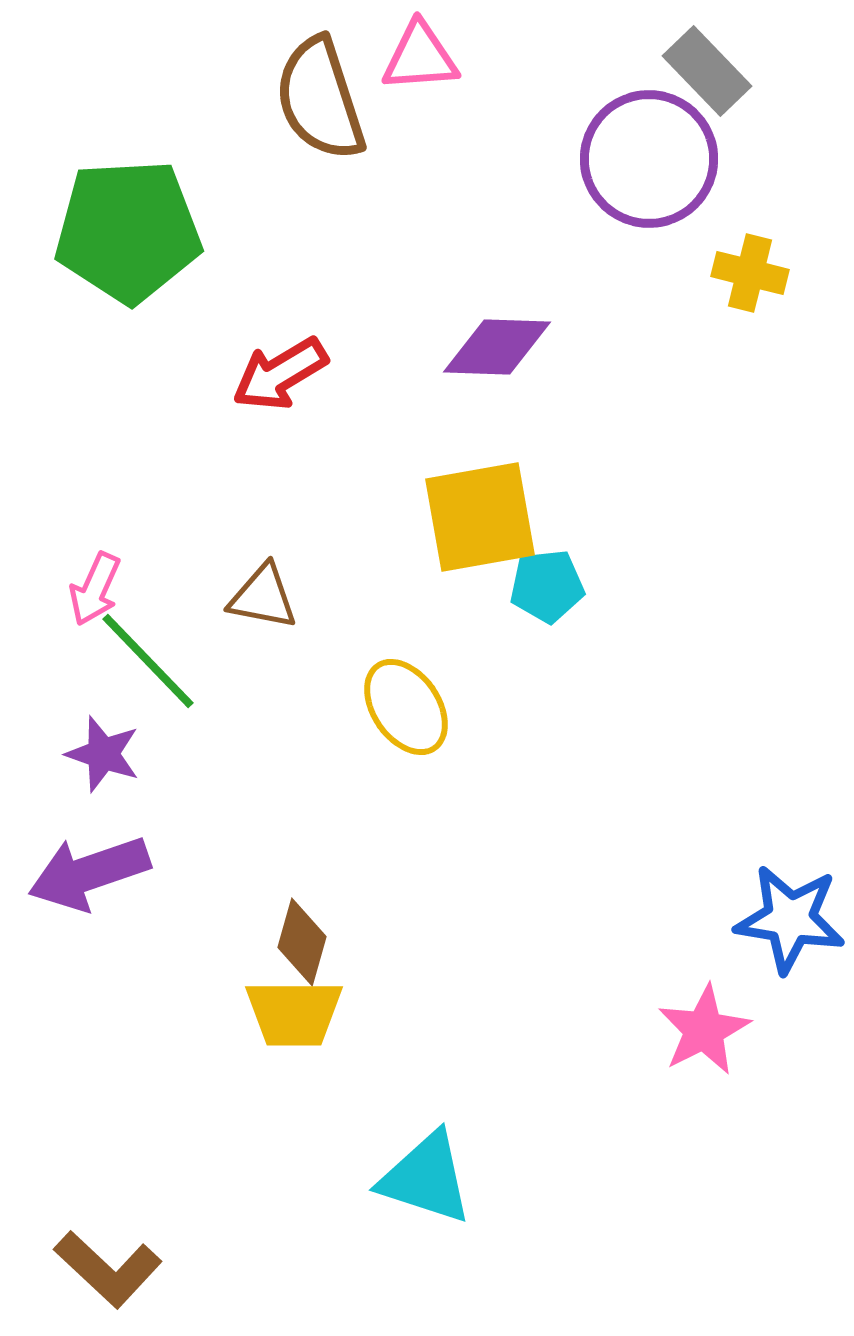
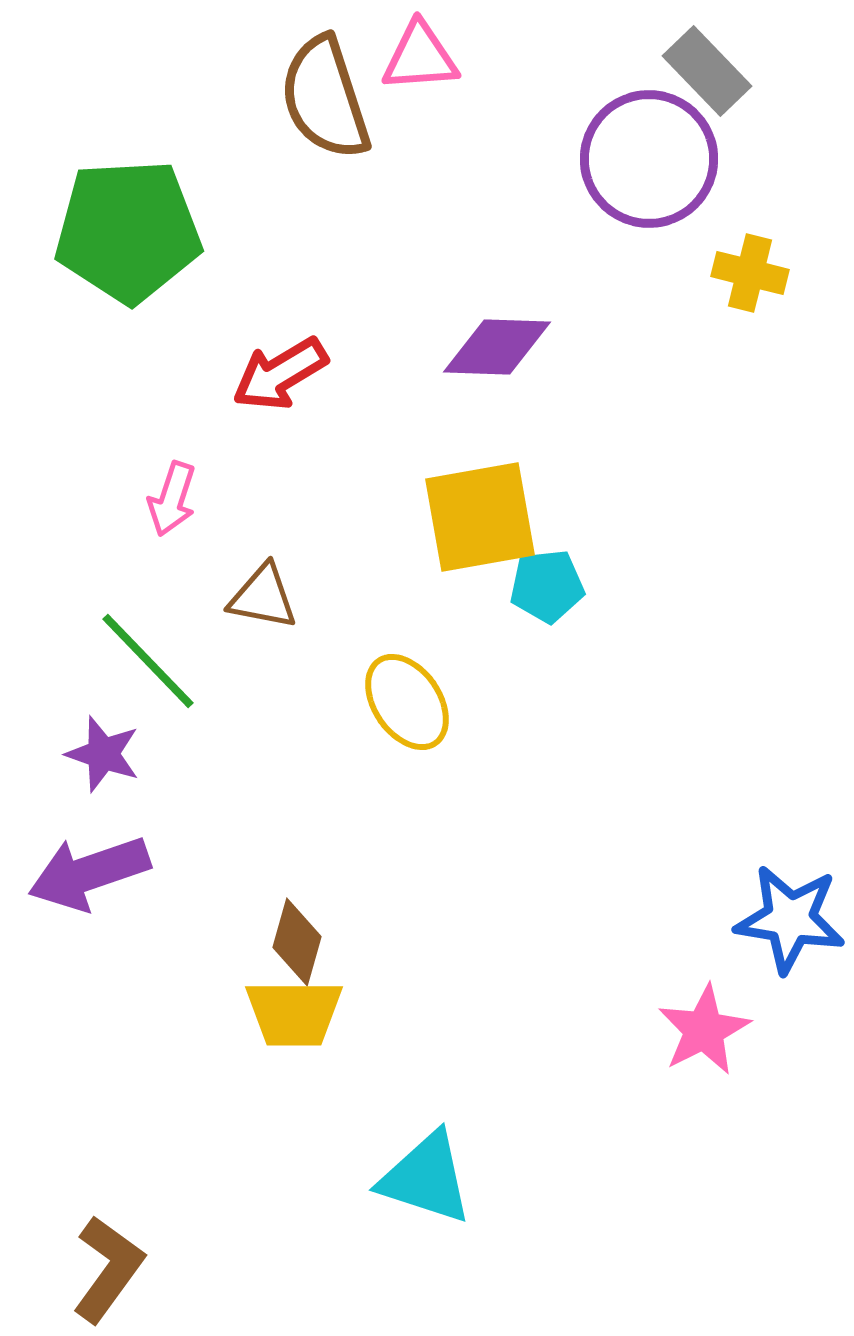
brown semicircle: moved 5 px right, 1 px up
pink arrow: moved 77 px right, 90 px up; rotated 6 degrees counterclockwise
yellow ellipse: moved 1 px right, 5 px up
brown diamond: moved 5 px left
brown L-shape: rotated 97 degrees counterclockwise
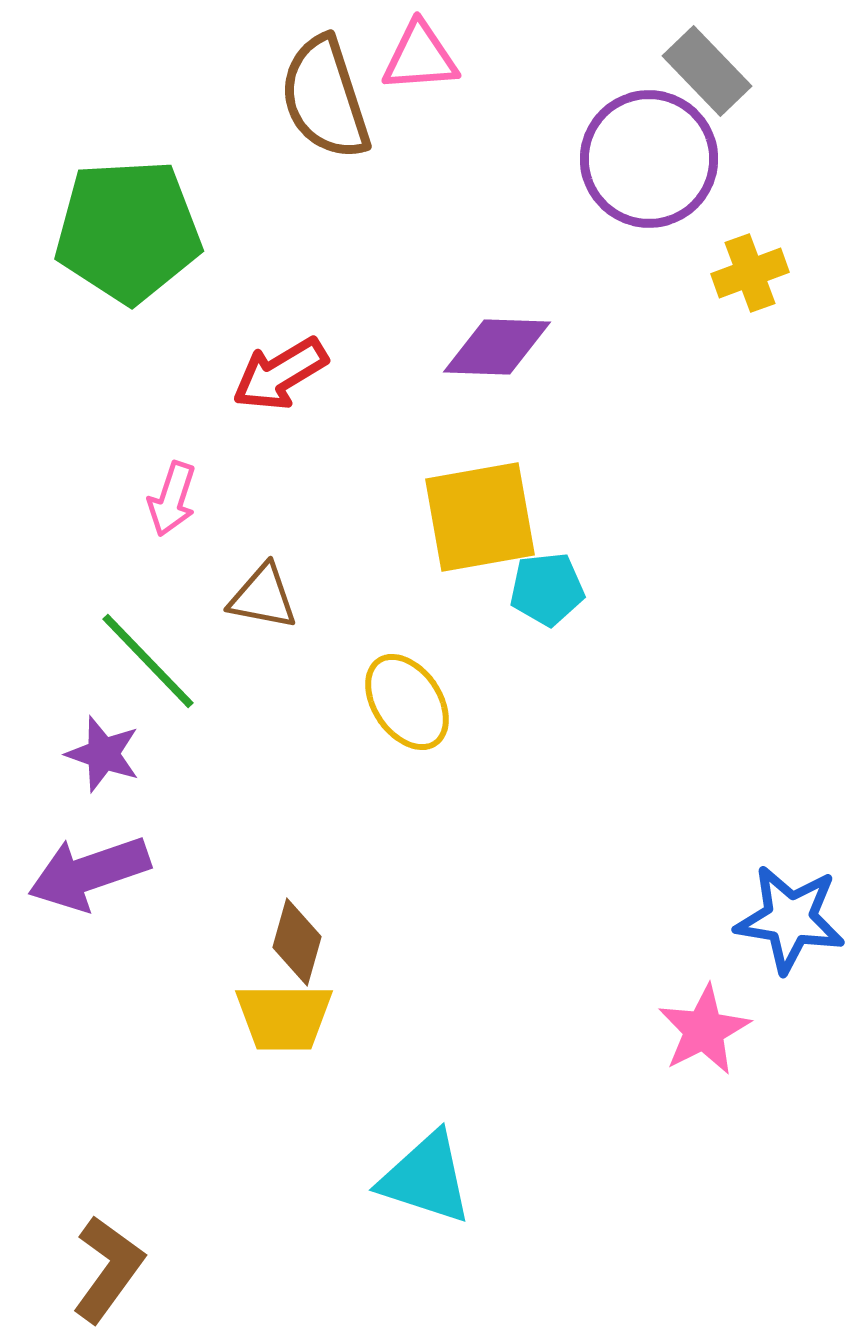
yellow cross: rotated 34 degrees counterclockwise
cyan pentagon: moved 3 px down
yellow trapezoid: moved 10 px left, 4 px down
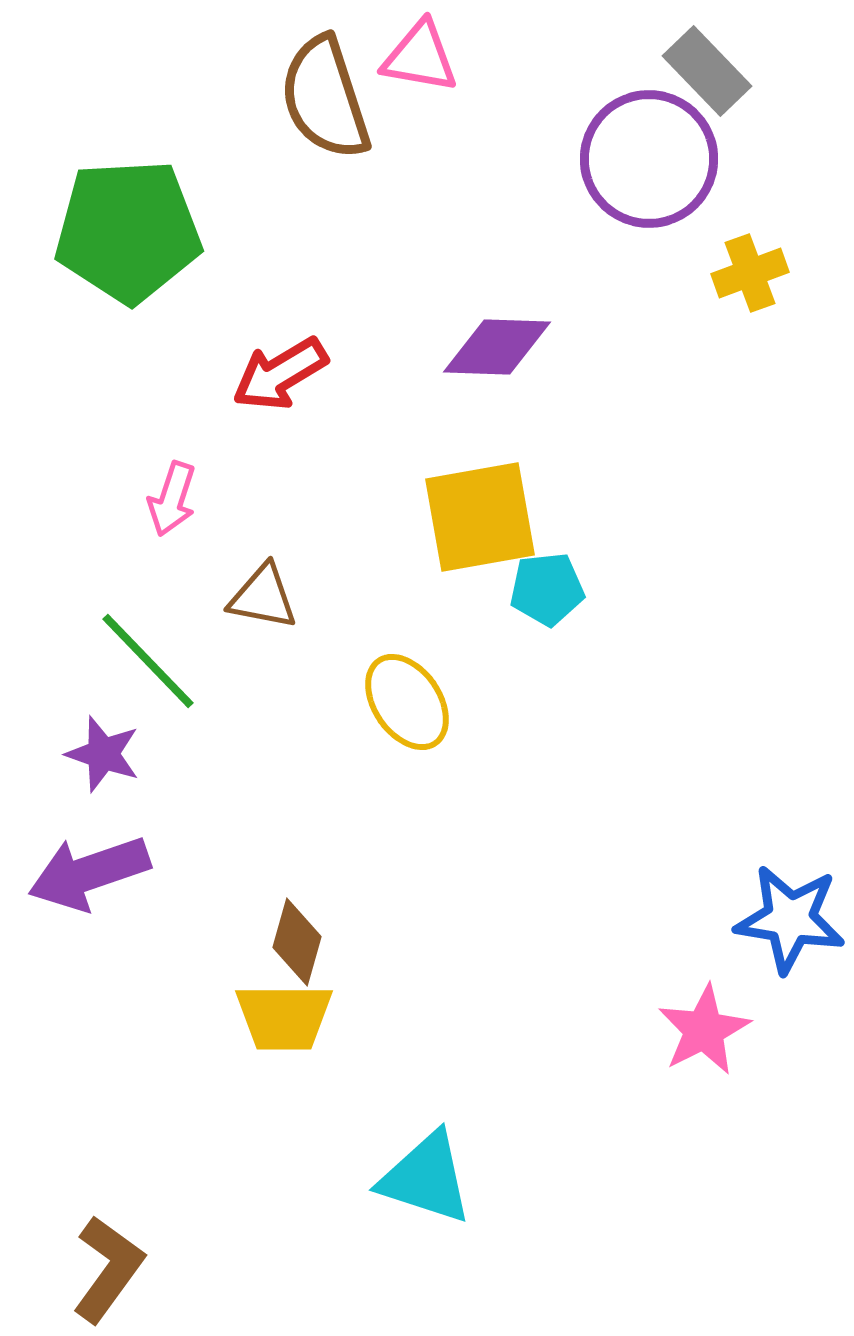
pink triangle: rotated 14 degrees clockwise
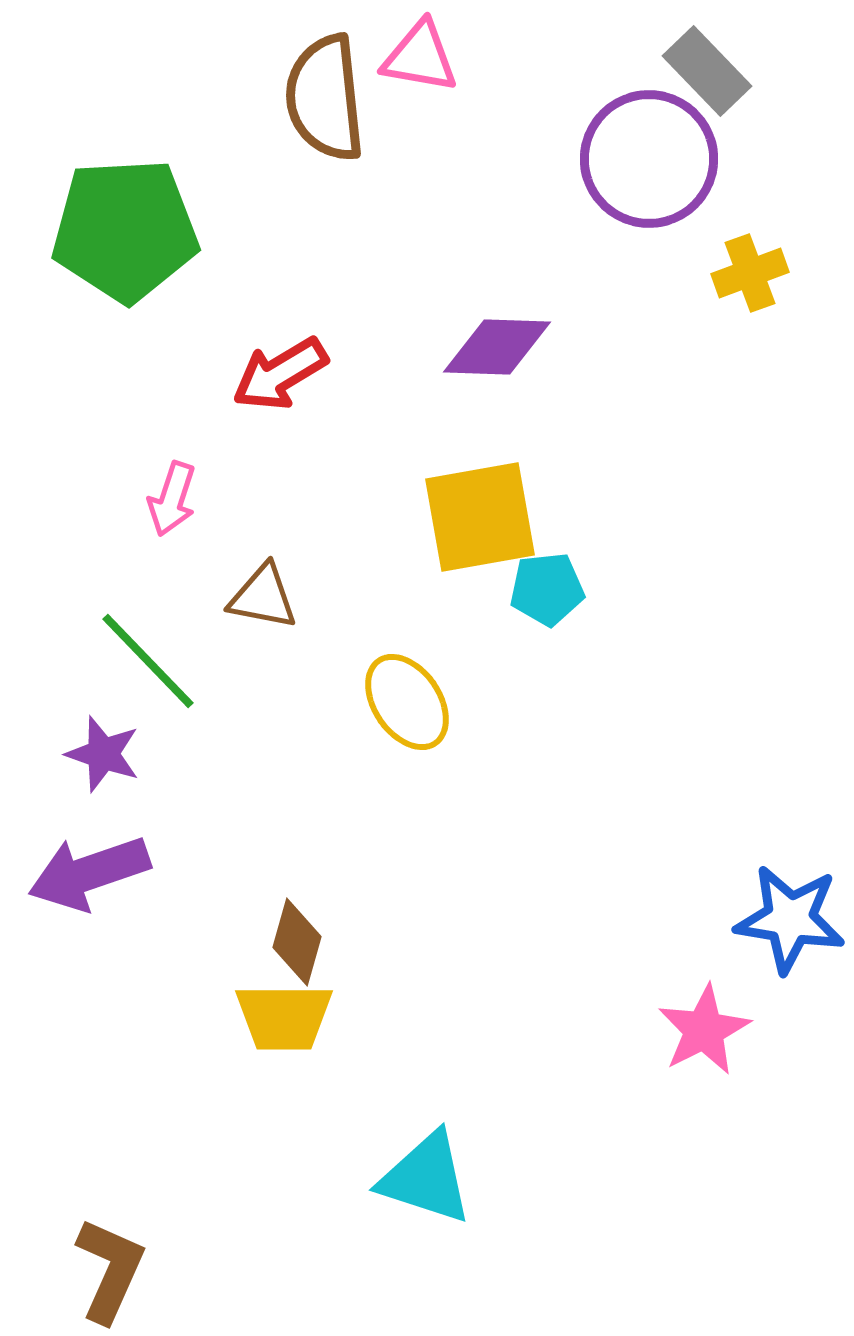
brown semicircle: rotated 12 degrees clockwise
green pentagon: moved 3 px left, 1 px up
brown L-shape: moved 2 px right, 1 px down; rotated 12 degrees counterclockwise
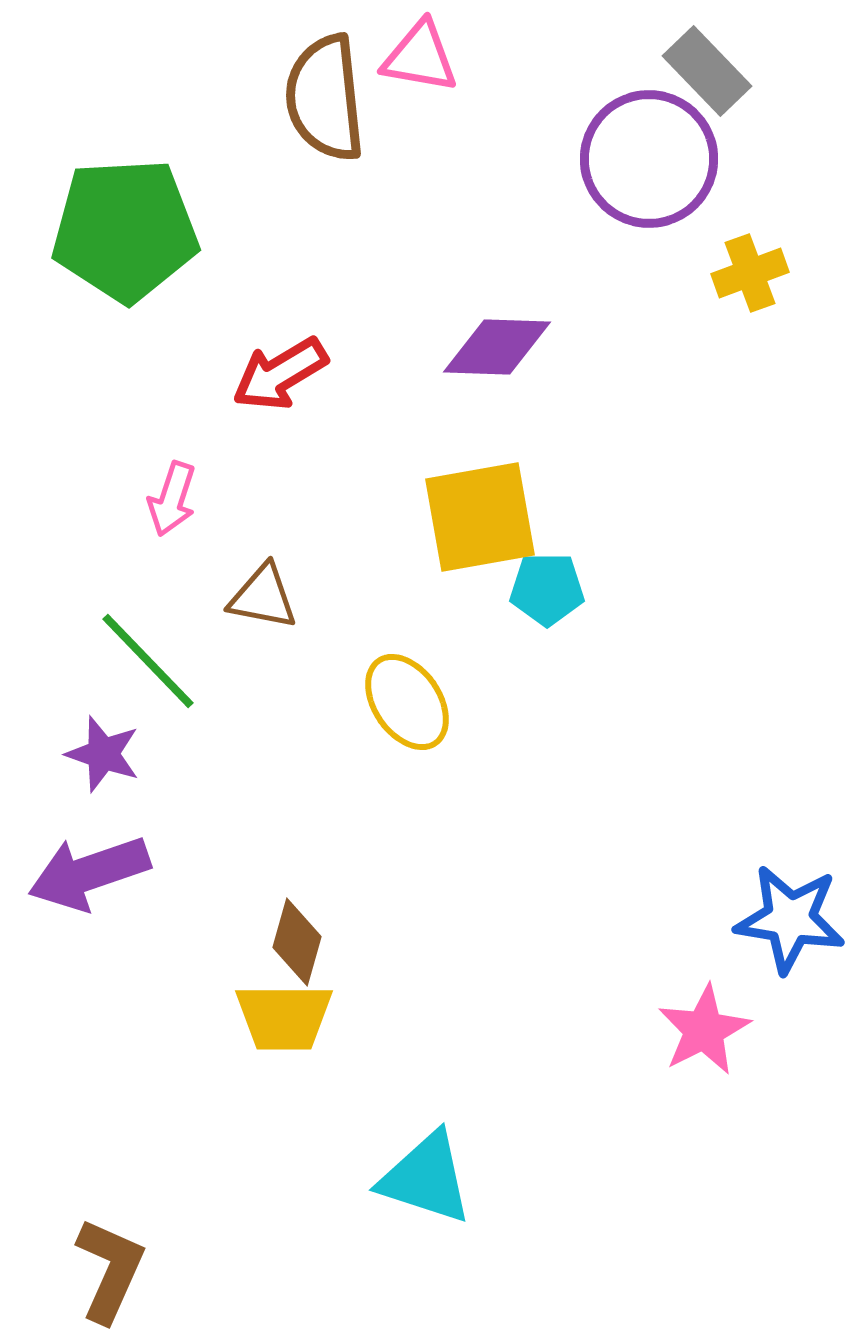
cyan pentagon: rotated 6 degrees clockwise
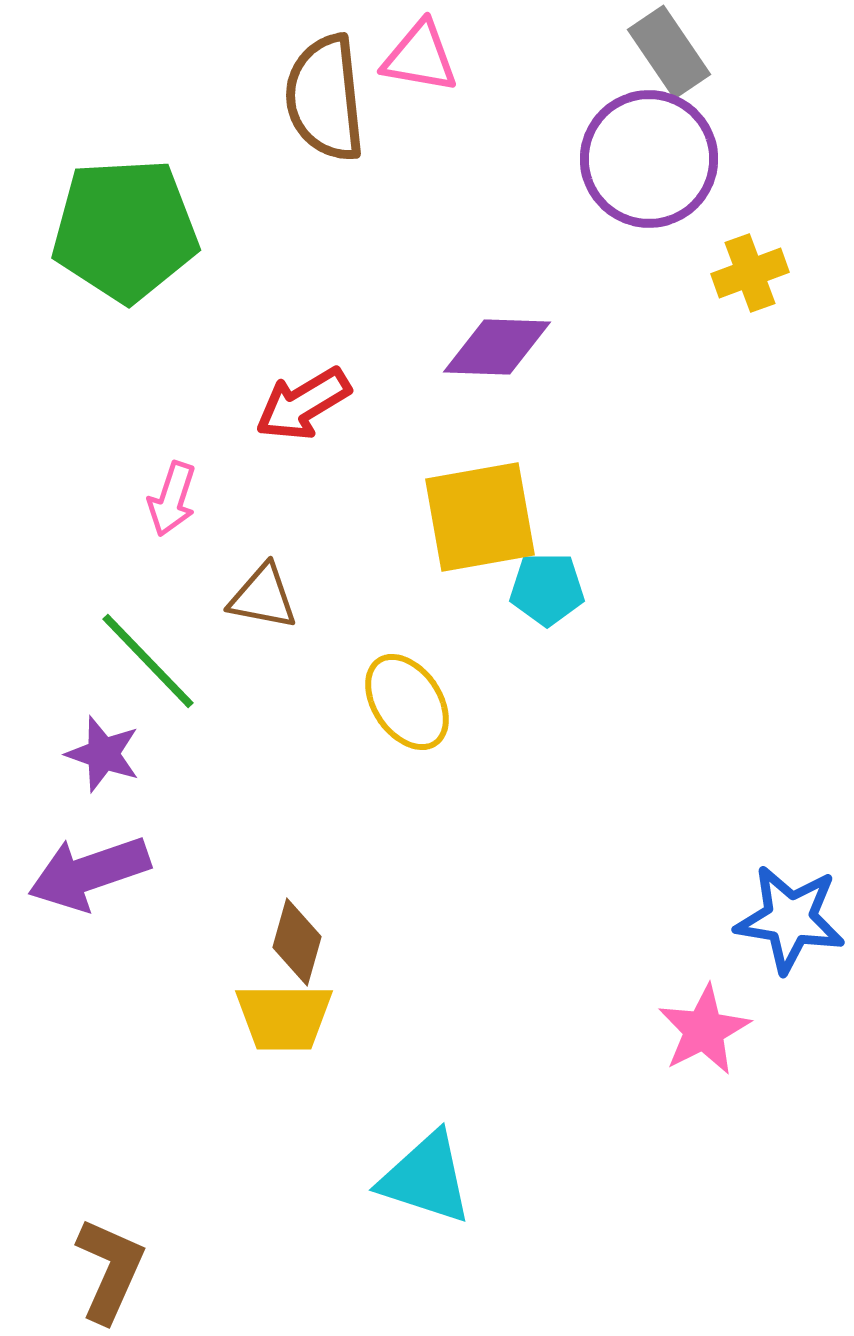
gray rectangle: moved 38 px left, 19 px up; rotated 10 degrees clockwise
red arrow: moved 23 px right, 30 px down
